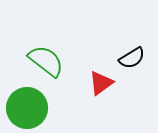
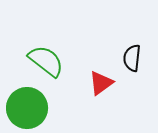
black semicircle: rotated 128 degrees clockwise
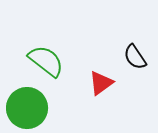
black semicircle: moved 3 px right, 1 px up; rotated 40 degrees counterclockwise
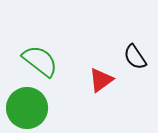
green semicircle: moved 6 px left
red triangle: moved 3 px up
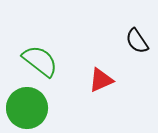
black semicircle: moved 2 px right, 16 px up
red triangle: rotated 12 degrees clockwise
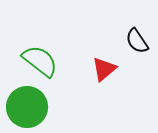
red triangle: moved 3 px right, 11 px up; rotated 16 degrees counterclockwise
green circle: moved 1 px up
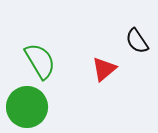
green semicircle: rotated 21 degrees clockwise
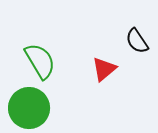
green circle: moved 2 px right, 1 px down
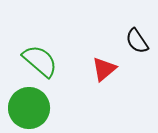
green semicircle: rotated 18 degrees counterclockwise
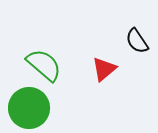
green semicircle: moved 4 px right, 4 px down
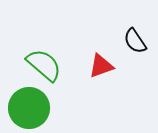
black semicircle: moved 2 px left
red triangle: moved 3 px left, 3 px up; rotated 20 degrees clockwise
